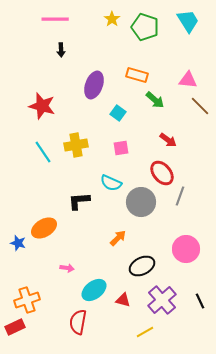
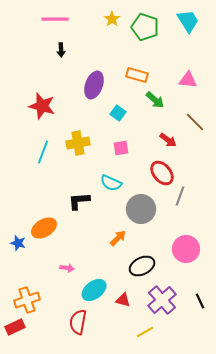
brown line: moved 5 px left, 16 px down
yellow cross: moved 2 px right, 2 px up
cyan line: rotated 55 degrees clockwise
gray circle: moved 7 px down
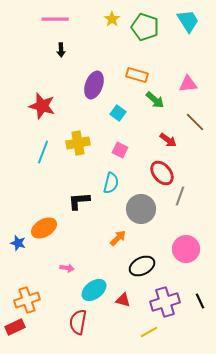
pink triangle: moved 4 px down; rotated 12 degrees counterclockwise
pink square: moved 1 px left, 2 px down; rotated 35 degrees clockwise
cyan semicircle: rotated 100 degrees counterclockwise
purple cross: moved 3 px right, 2 px down; rotated 24 degrees clockwise
yellow line: moved 4 px right
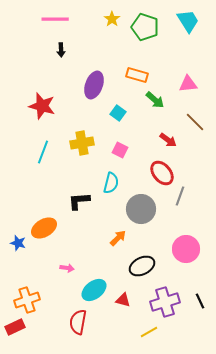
yellow cross: moved 4 px right
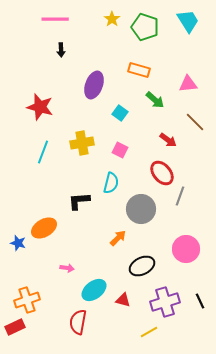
orange rectangle: moved 2 px right, 5 px up
red star: moved 2 px left, 1 px down
cyan square: moved 2 px right
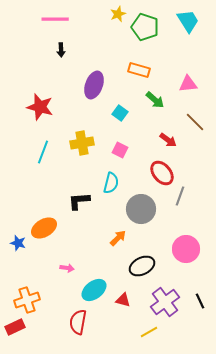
yellow star: moved 6 px right, 5 px up; rotated 14 degrees clockwise
purple cross: rotated 20 degrees counterclockwise
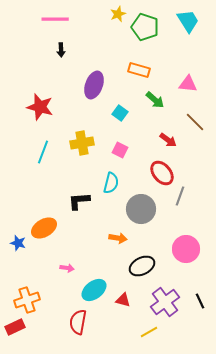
pink triangle: rotated 12 degrees clockwise
orange arrow: rotated 54 degrees clockwise
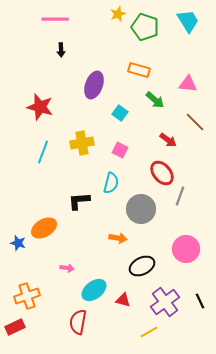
orange cross: moved 4 px up
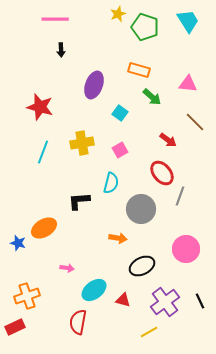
green arrow: moved 3 px left, 3 px up
pink square: rotated 35 degrees clockwise
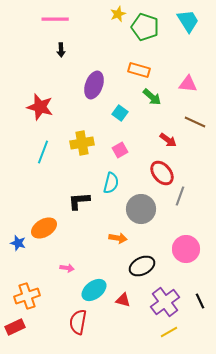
brown line: rotated 20 degrees counterclockwise
yellow line: moved 20 px right
